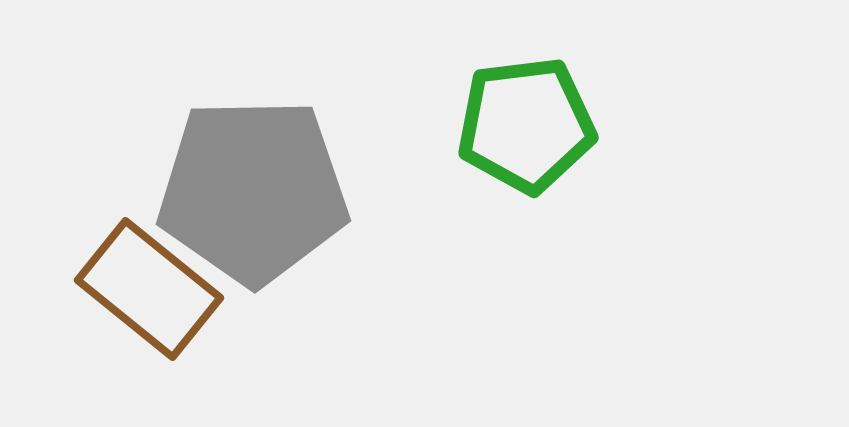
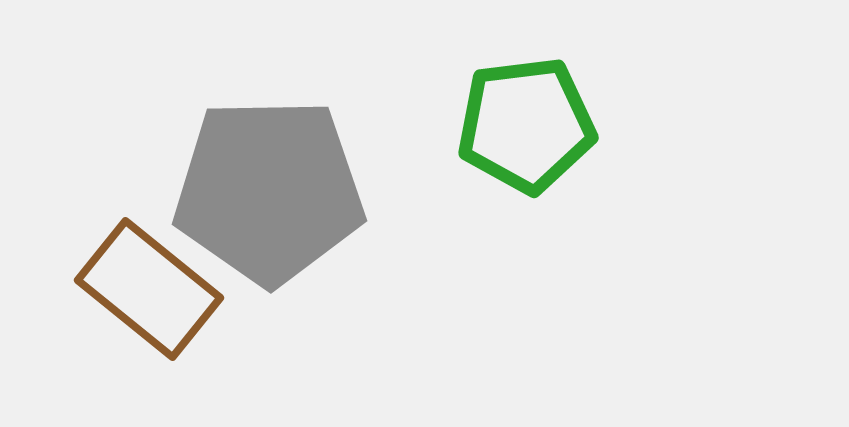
gray pentagon: moved 16 px right
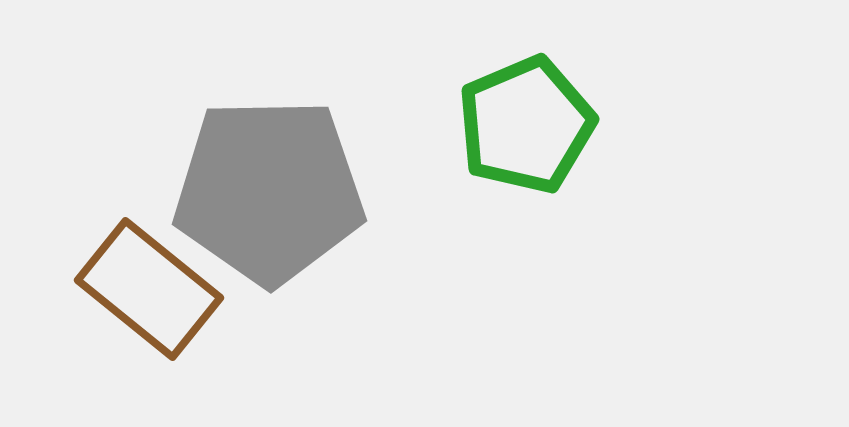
green pentagon: rotated 16 degrees counterclockwise
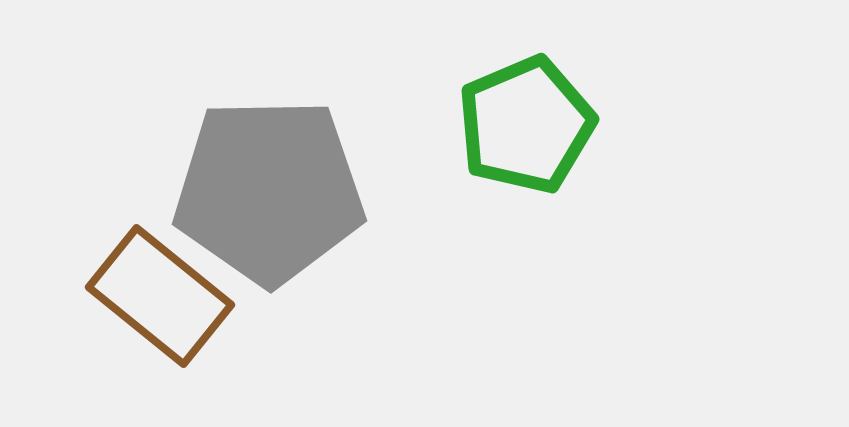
brown rectangle: moved 11 px right, 7 px down
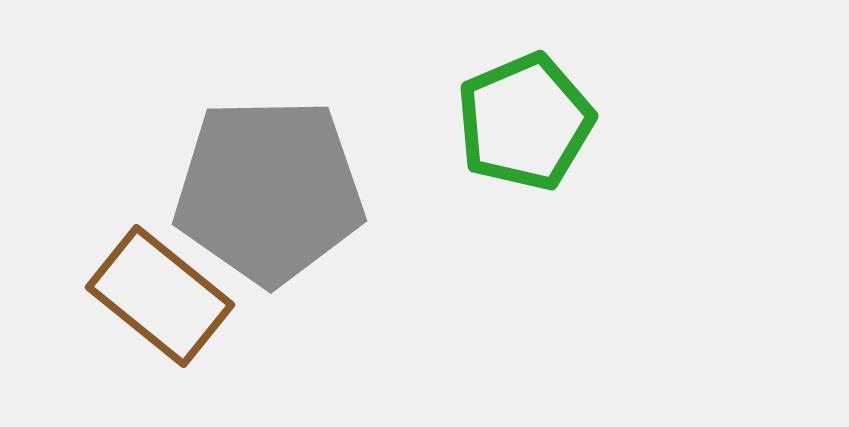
green pentagon: moved 1 px left, 3 px up
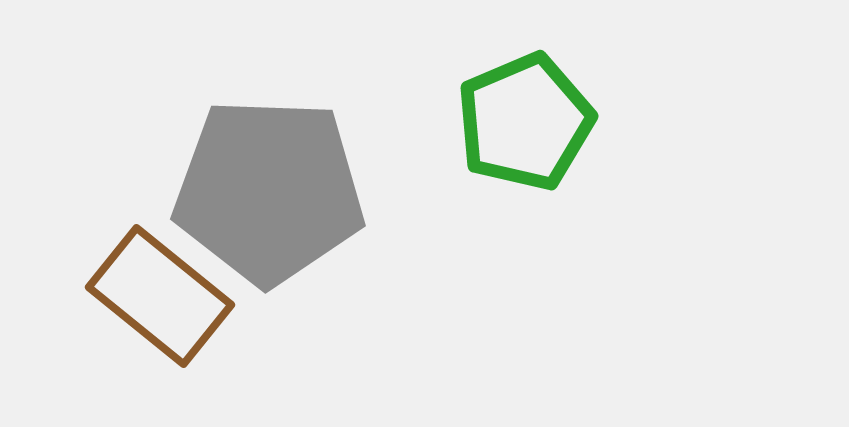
gray pentagon: rotated 3 degrees clockwise
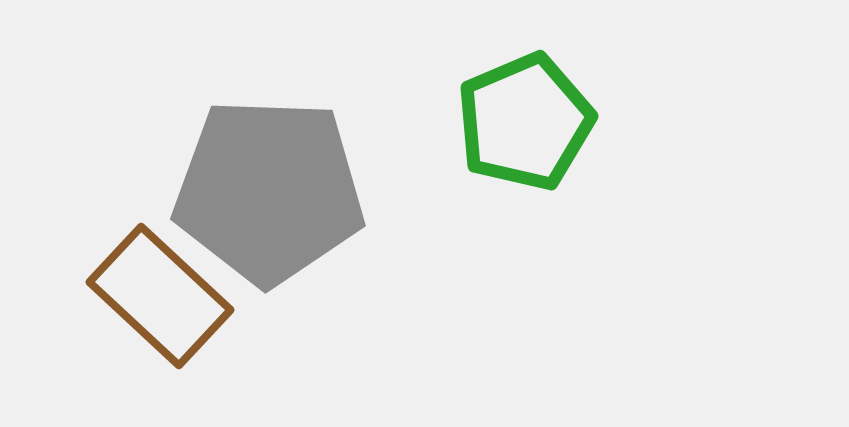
brown rectangle: rotated 4 degrees clockwise
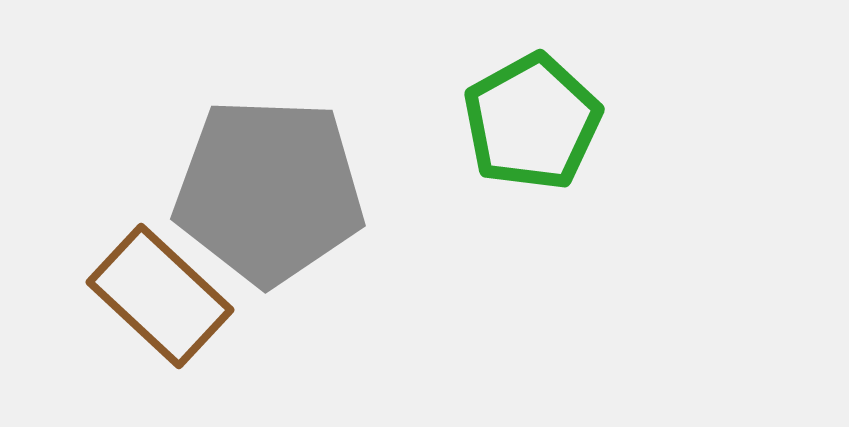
green pentagon: moved 7 px right; rotated 6 degrees counterclockwise
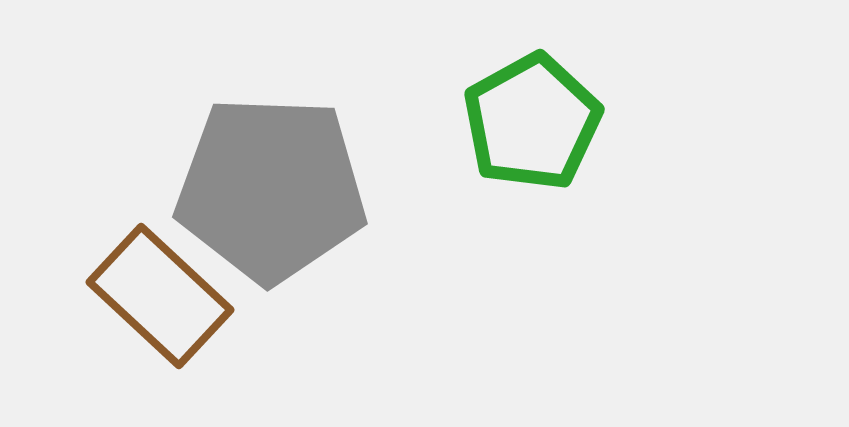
gray pentagon: moved 2 px right, 2 px up
